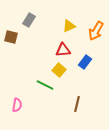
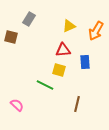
gray rectangle: moved 1 px up
blue rectangle: rotated 40 degrees counterclockwise
yellow square: rotated 24 degrees counterclockwise
pink semicircle: rotated 56 degrees counterclockwise
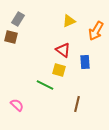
gray rectangle: moved 11 px left
yellow triangle: moved 5 px up
red triangle: rotated 42 degrees clockwise
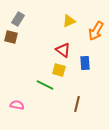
blue rectangle: moved 1 px down
pink semicircle: rotated 32 degrees counterclockwise
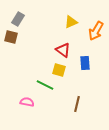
yellow triangle: moved 2 px right, 1 px down
pink semicircle: moved 10 px right, 3 px up
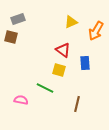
gray rectangle: rotated 40 degrees clockwise
green line: moved 3 px down
pink semicircle: moved 6 px left, 2 px up
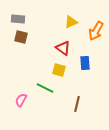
gray rectangle: rotated 24 degrees clockwise
brown square: moved 10 px right
red triangle: moved 2 px up
pink semicircle: rotated 72 degrees counterclockwise
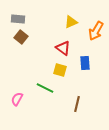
brown square: rotated 24 degrees clockwise
yellow square: moved 1 px right
pink semicircle: moved 4 px left, 1 px up
